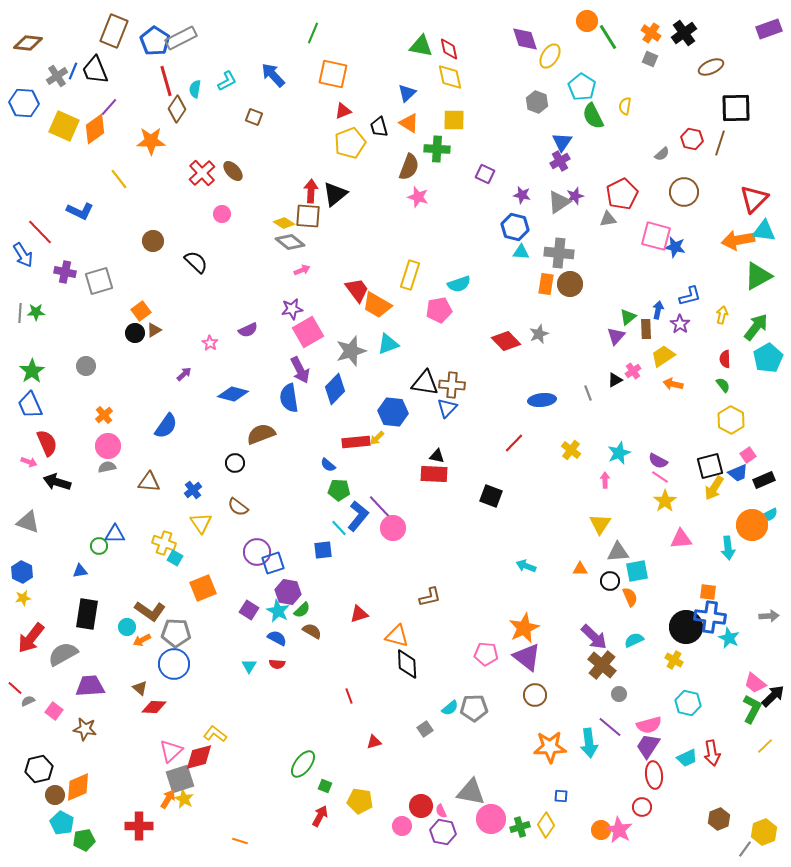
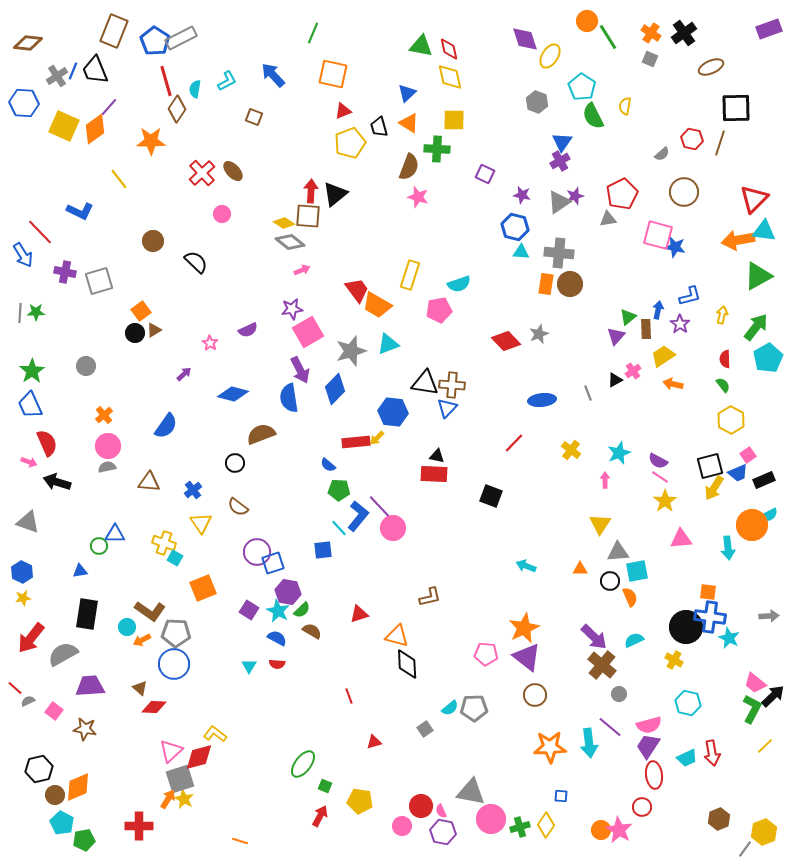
pink square at (656, 236): moved 2 px right, 1 px up
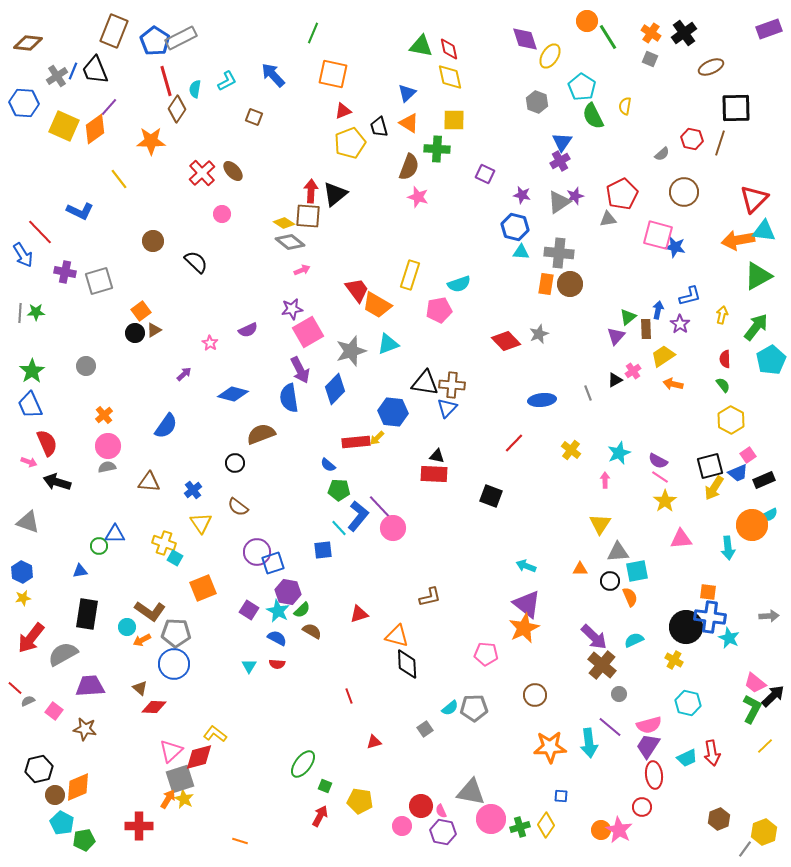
cyan pentagon at (768, 358): moved 3 px right, 2 px down
purple triangle at (527, 657): moved 53 px up
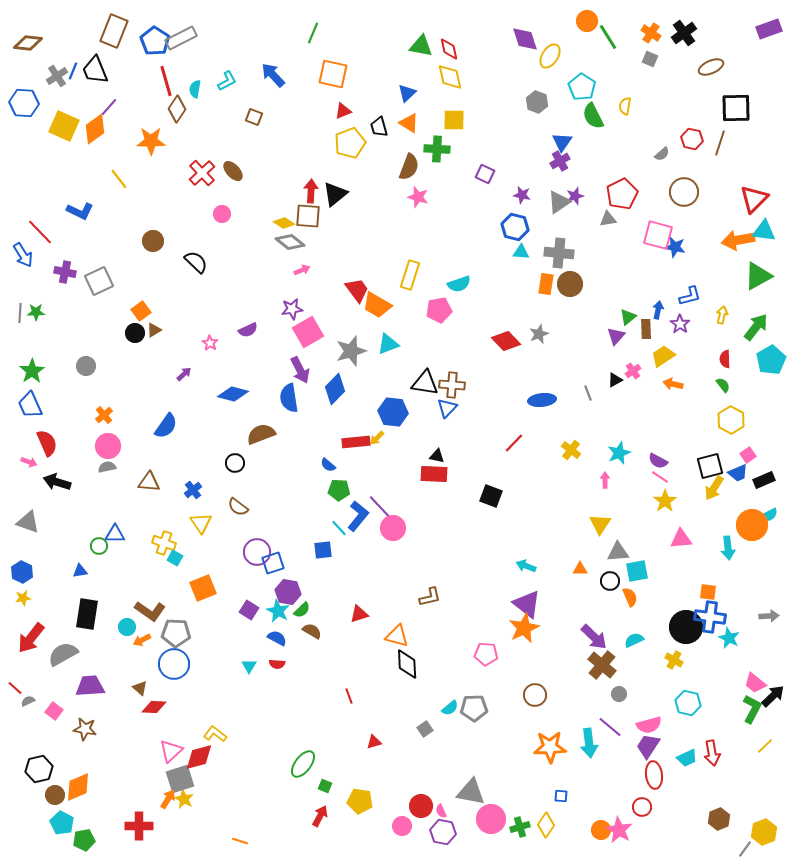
gray square at (99, 281): rotated 8 degrees counterclockwise
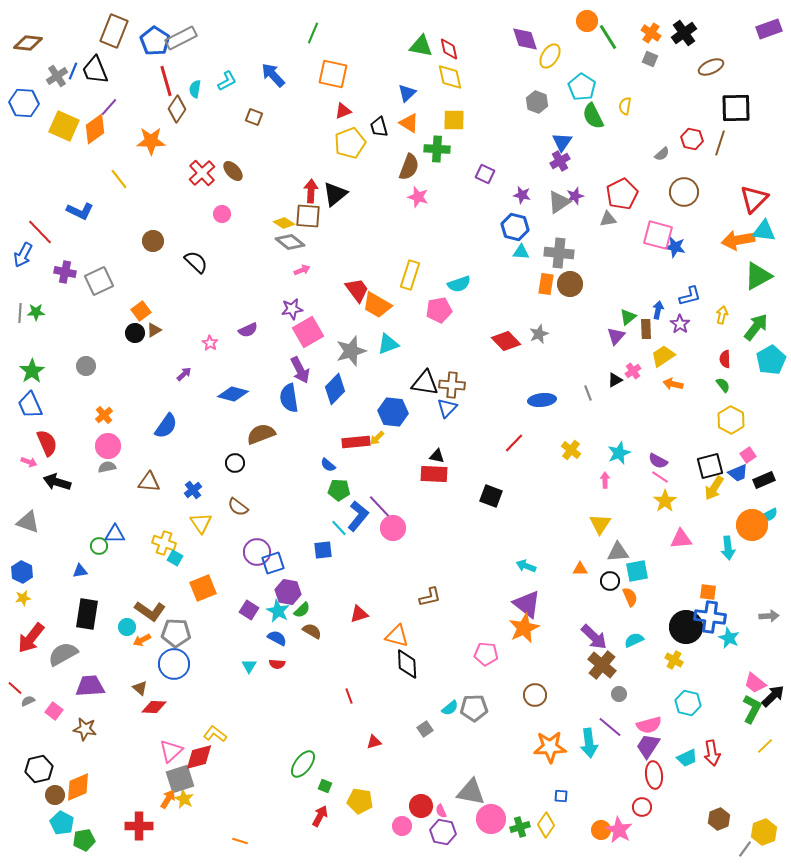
blue arrow at (23, 255): rotated 60 degrees clockwise
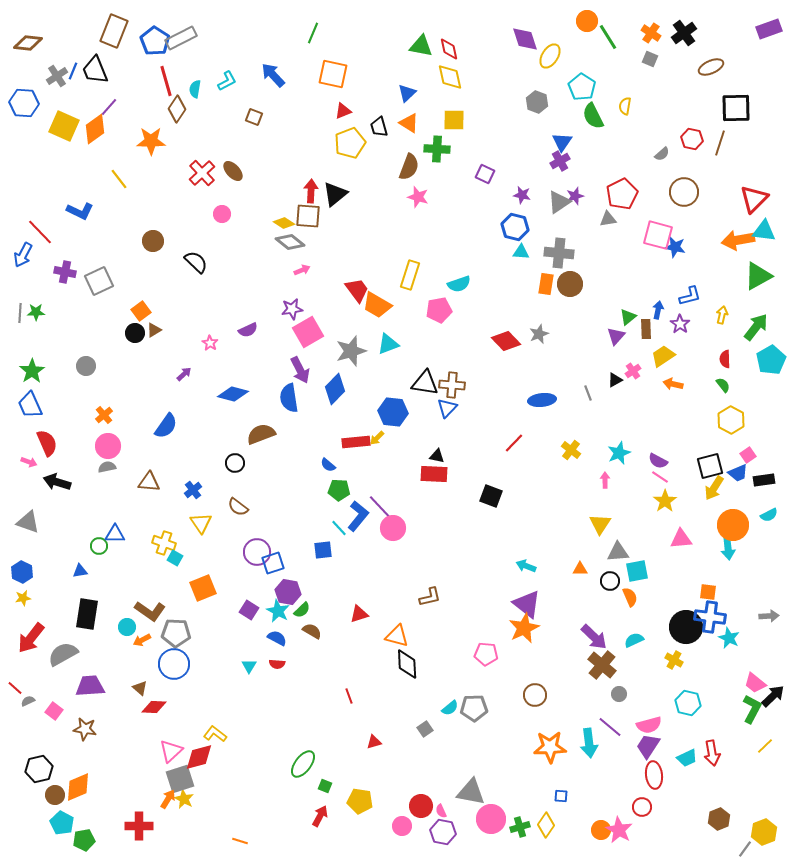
black rectangle at (764, 480): rotated 15 degrees clockwise
orange circle at (752, 525): moved 19 px left
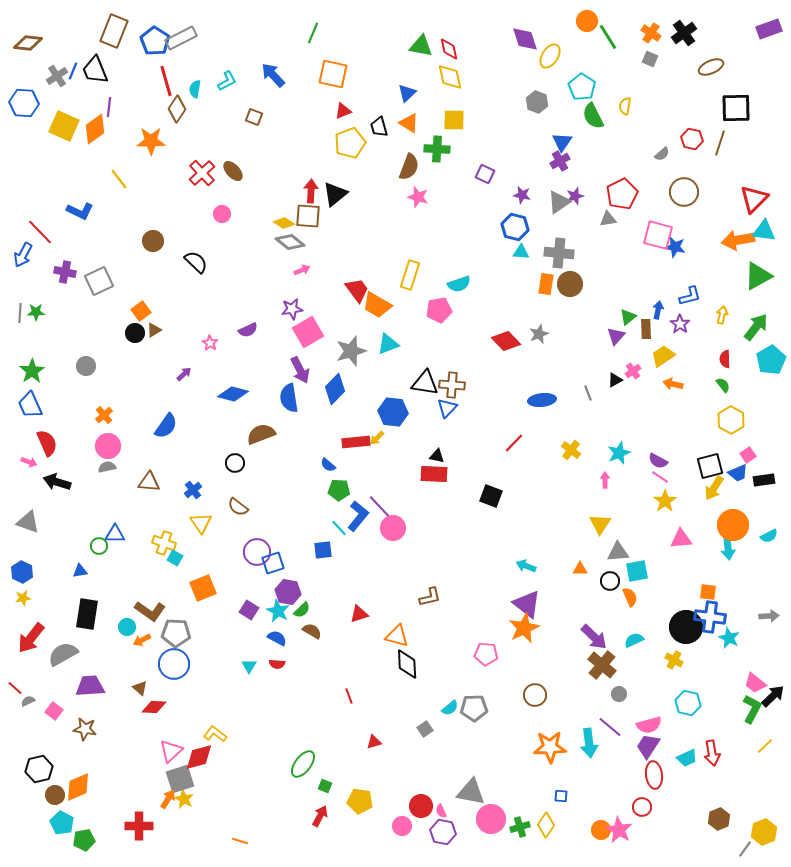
purple line at (109, 107): rotated 36 degrees counterclockwise
cyan semicircle at (769, 515): moved 21 px down
